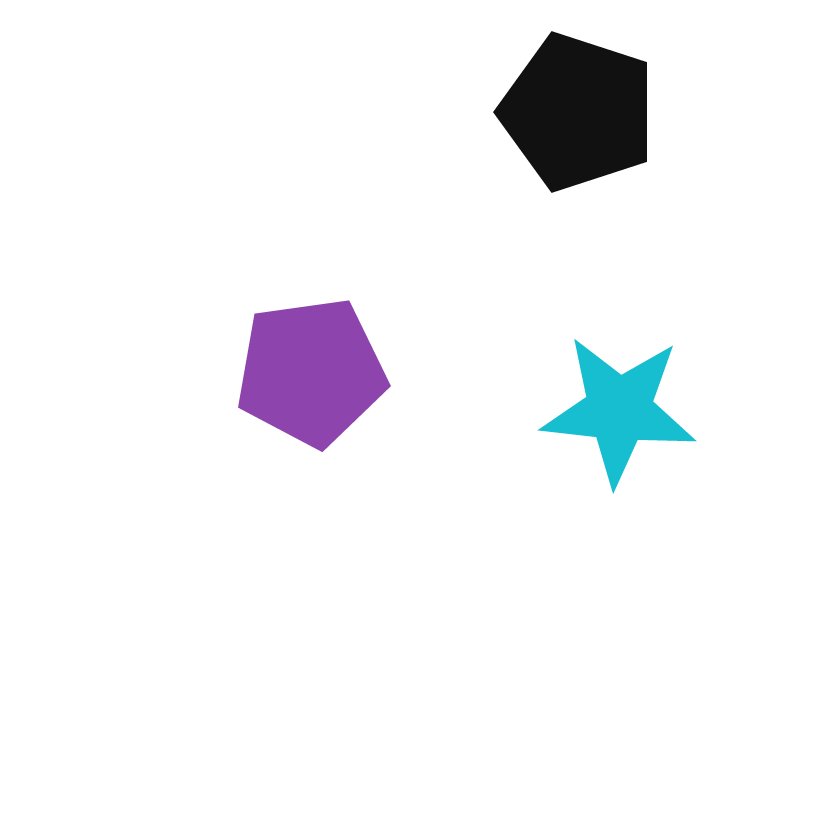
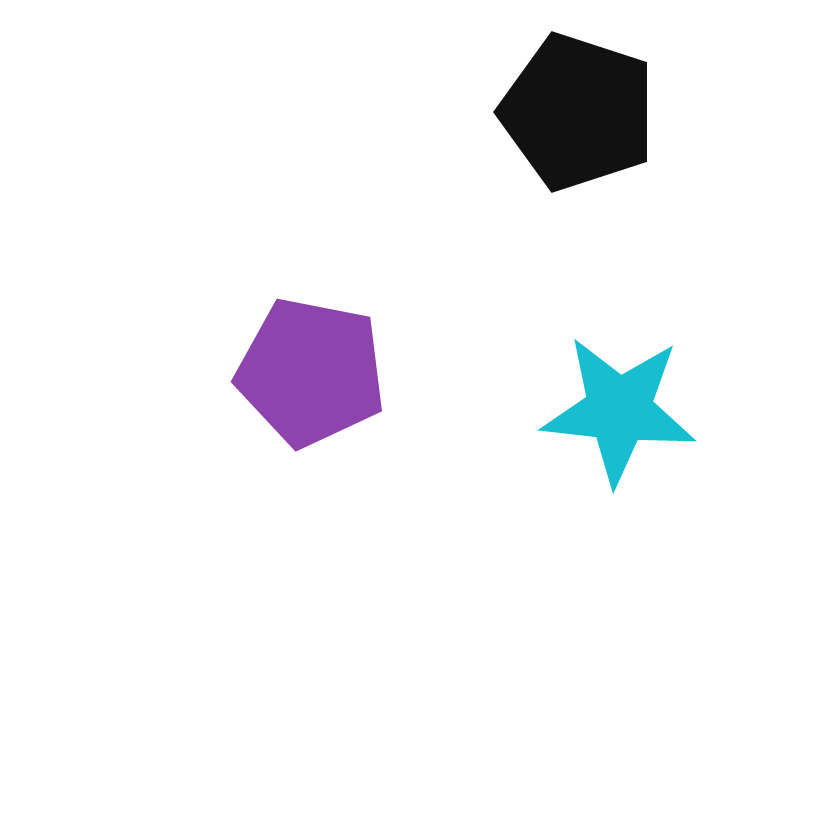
purple pentagon: rotated 19 degrees clockwise
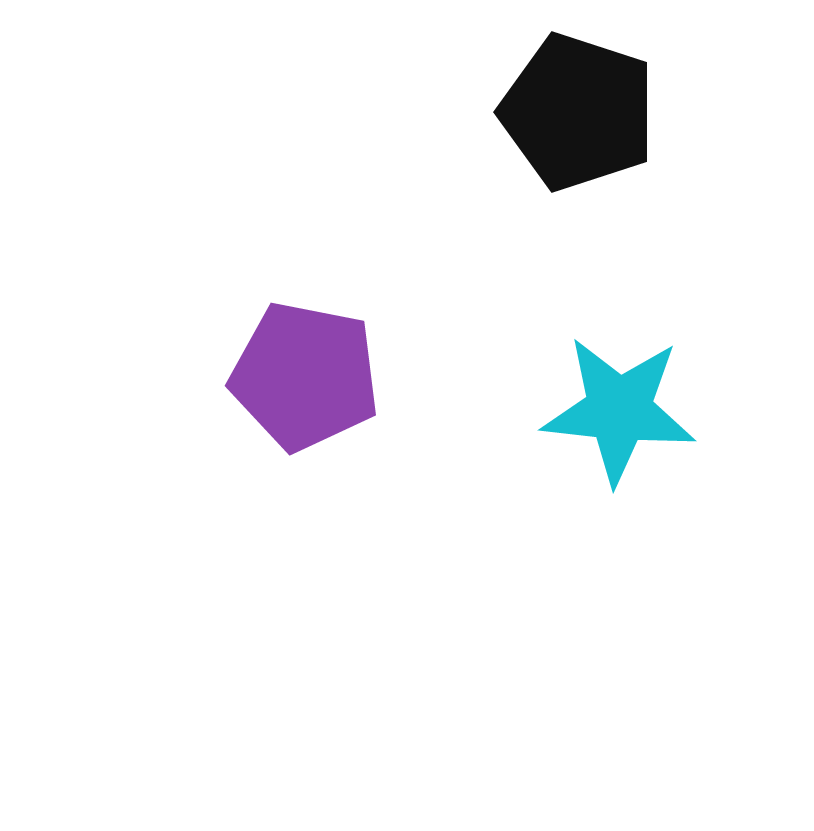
purple pentagon: moved 6 px left, 4 px down
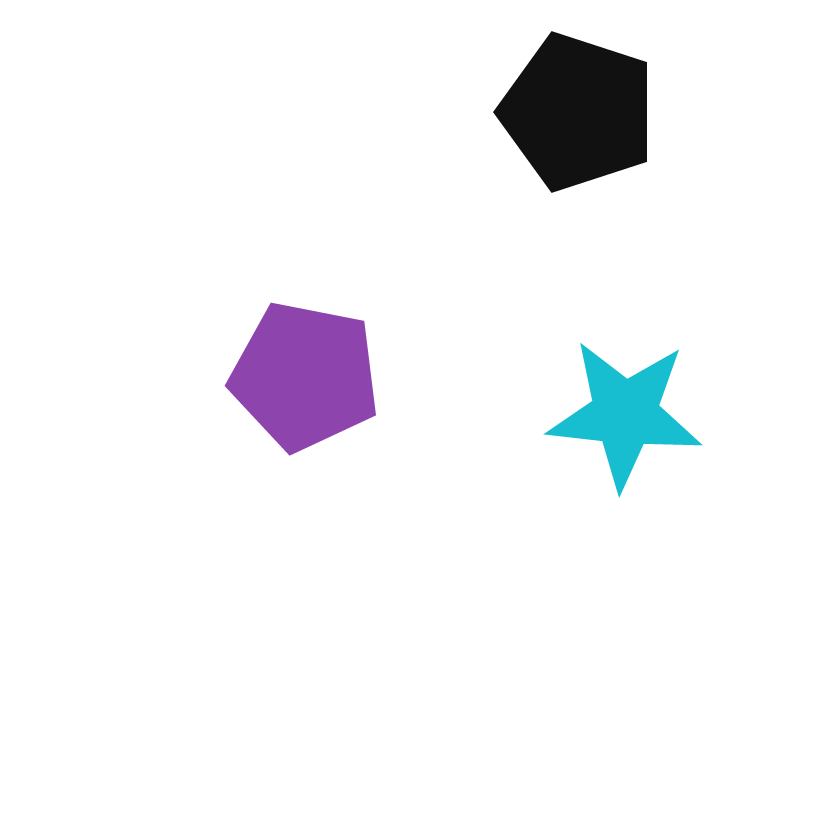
cyan star: moved 6 px right, 4 px down
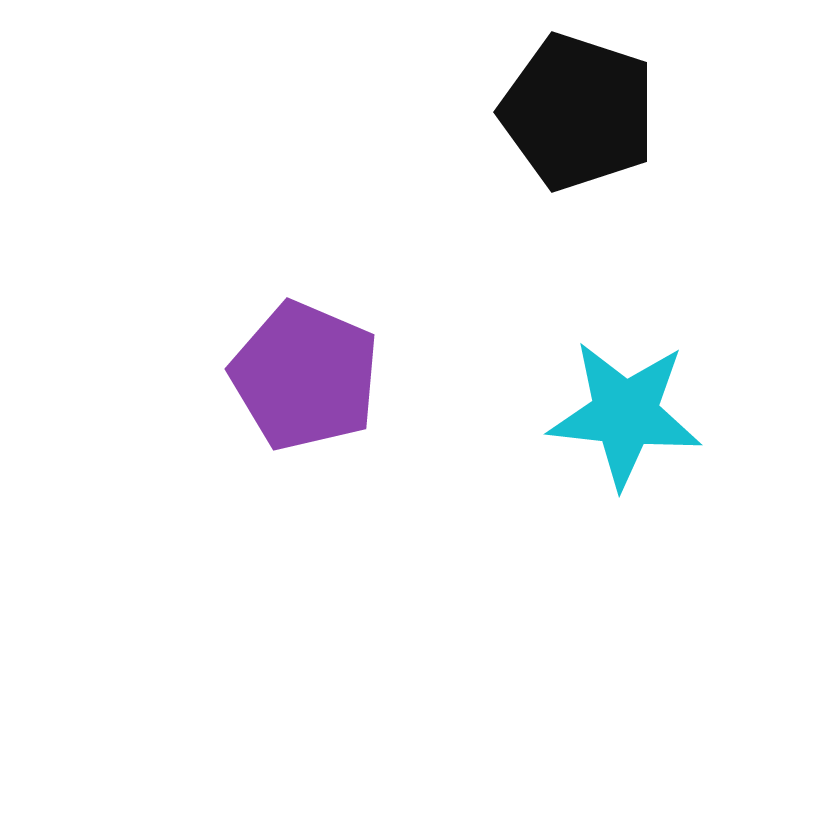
purple pentagon: rotated 12 degrees clockwise
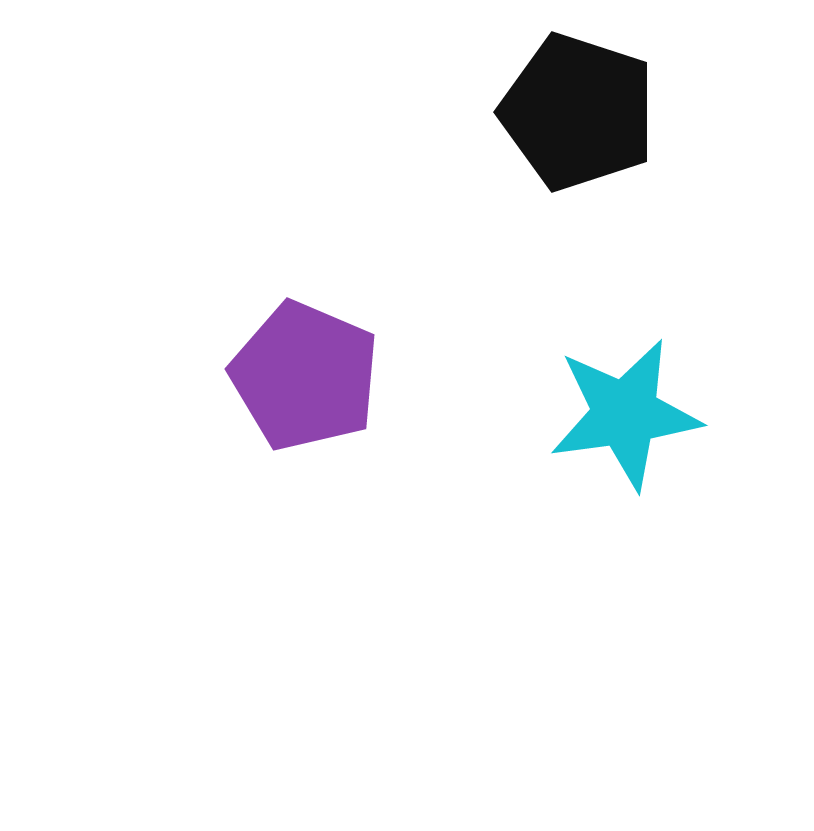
cyan star: rotated 14 degrees counterclockwise
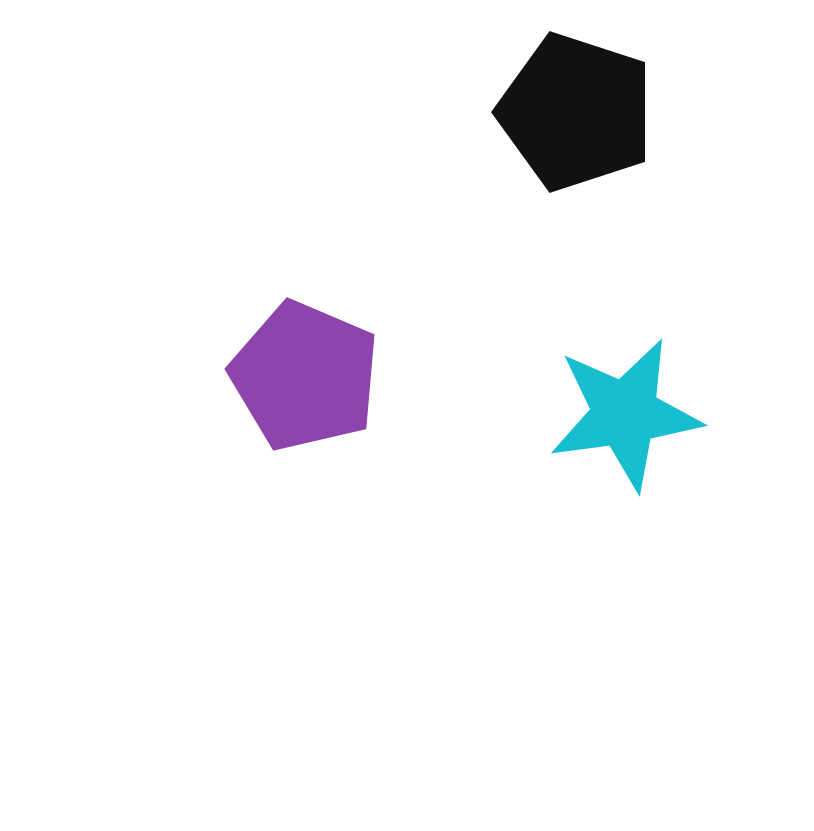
black pentagon: moved 2 px left
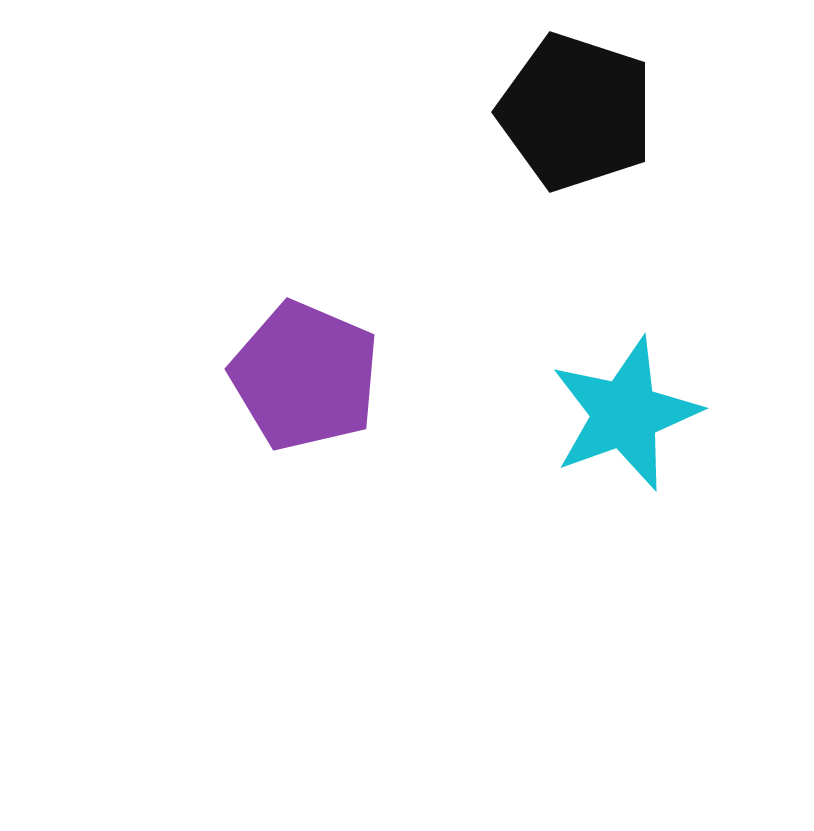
cyan star: rotated 12 degrees counterclockwise
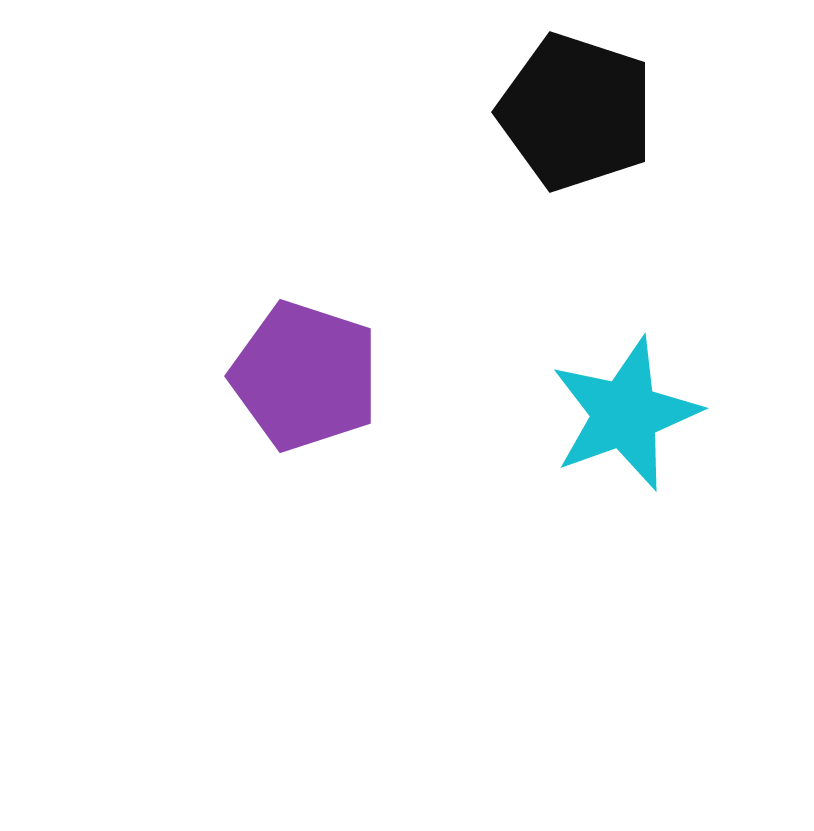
purple pentagon: rotated 5 degrees counterclockwise
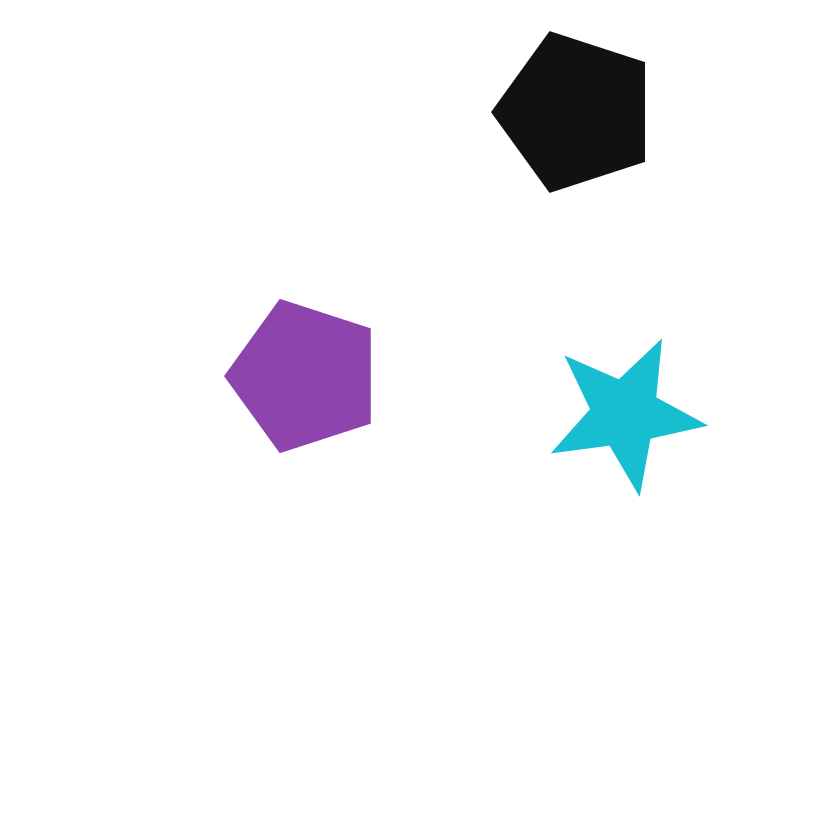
cyan star: rotated 12 degrees clockwise
